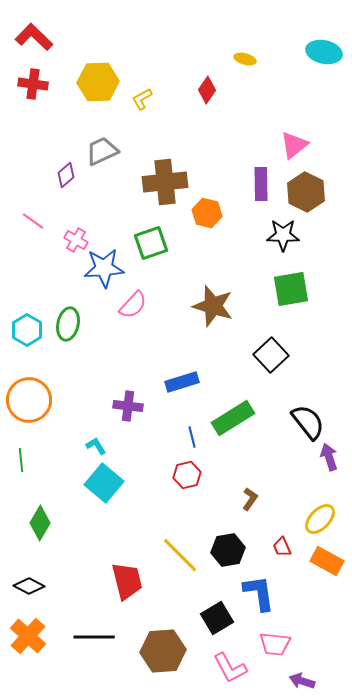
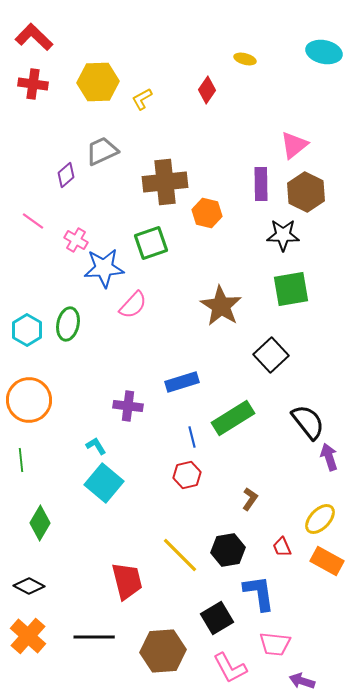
brown star at (213, 306): moved 8 px right; rotated 15 degrees clockwise
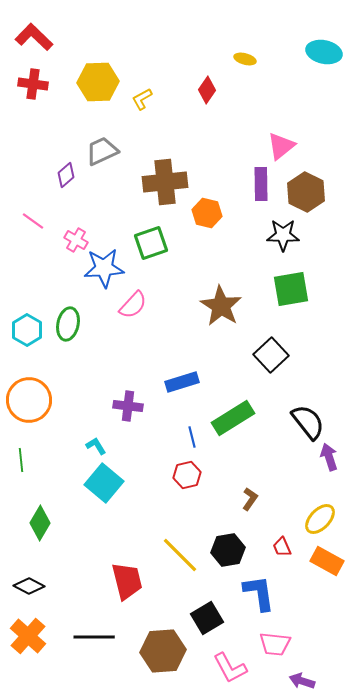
pink triangle at (294, 145): moved 13 px left, 1 px down
black square at (217, 618): moved 10 px left
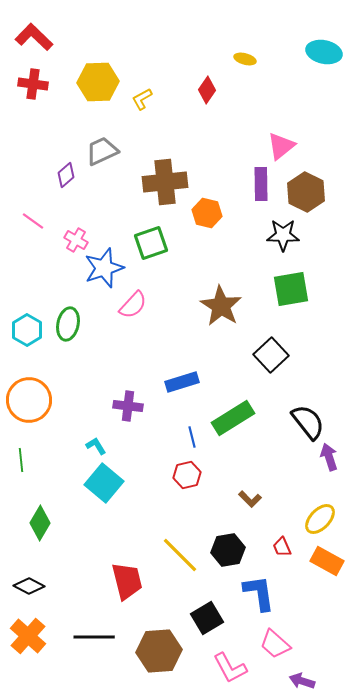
blue star at (104, 268): rotated 15 degrees counterclockwise
brown L-shape at (250, 499): rotated 100 degrees clockwise
pink trapezoid at (275, 644): rotated 36 degrees clockwise
brown hexagon at (163, 651): moved 4 px left
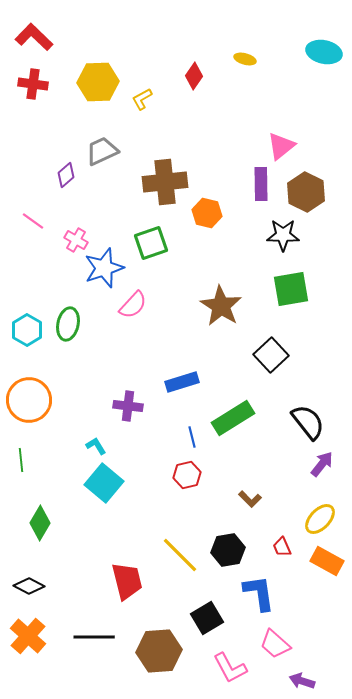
red diamond at (207, 90): moved 13 px left, 14 px up
purple arrow at (329, 457): moved 7 px left, 7 px down; rotated 56 degrees clockwise
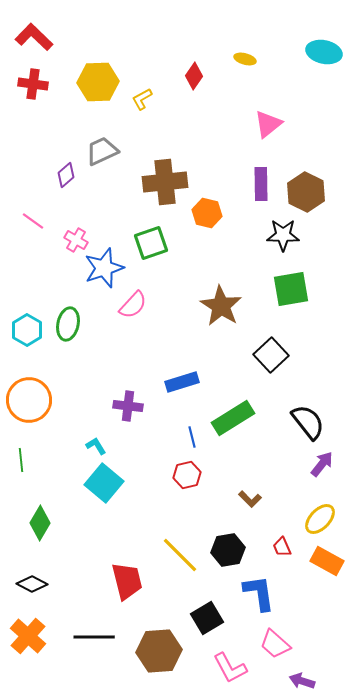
pink triangle at (281, 146): moved 13 px left, 22 px up
black diamond at (29, 586): moved 3 px right, 2 px up
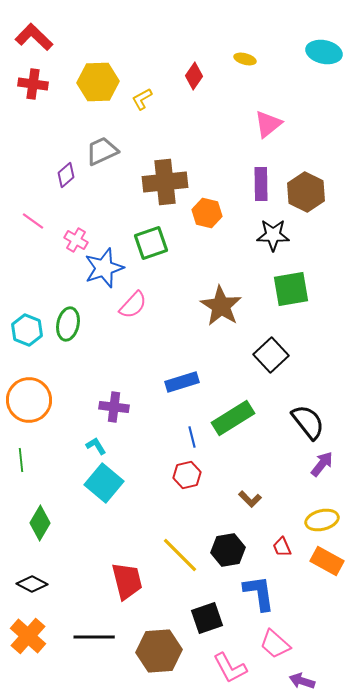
black star at (283, 235): moved 10 px left
cyan hexagon at (27, 330): rotated 8 degrees counterclockwise
purple cross at (128, 406): moved 14 px left, 1 px down
yellow ellipse at (320, 519): moved 2 px right, 1 px down; rotated 32 degrees clockwise
black square at (207, 618): rotated 12 degrees clockwise
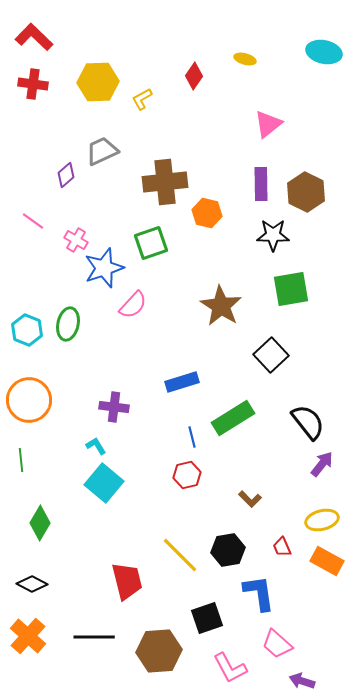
pink trapezoid at (275, 644): moved 2 px right
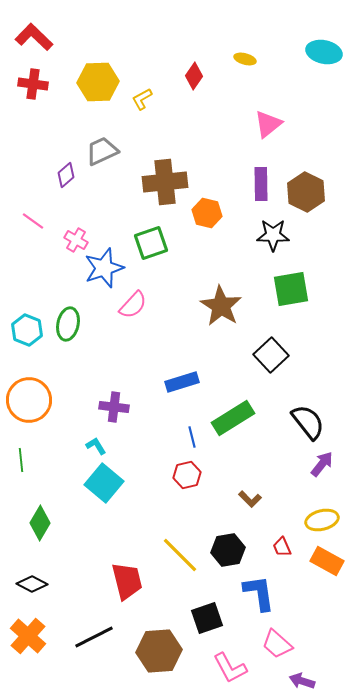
black line at (94, 637): rotated 27 degrees counterclockwise
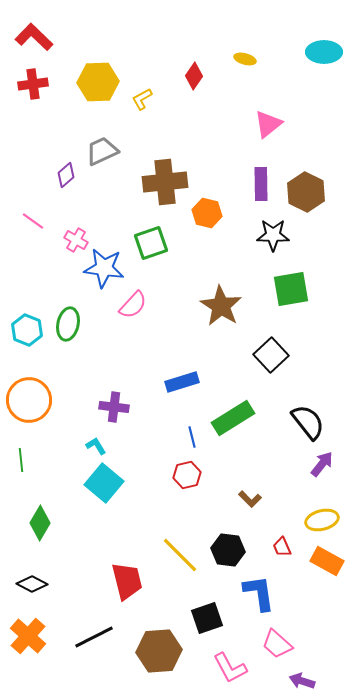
cyan ellipse at (324, 52): rotated 12 degrees counterclockwise
red cross at (33, 84): rotated 16 degrees counterclockwise
blue star at (104, 268): rotated 27 degrees clockwise
black hexagon at (228, 550): rotated 16 degrees clockwise
